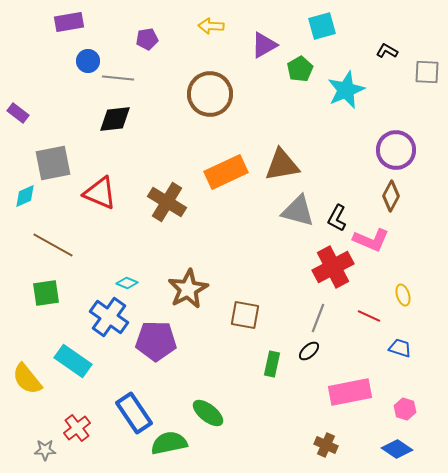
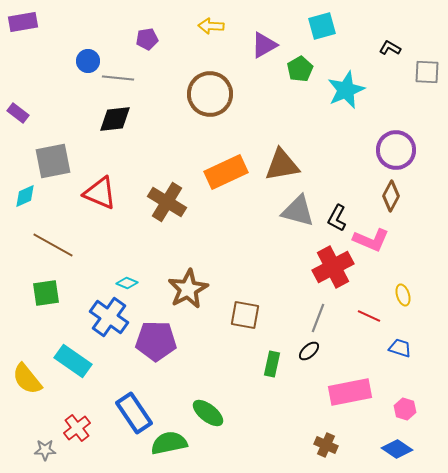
purple rectangle at (69, 22): moved 46 px left
black L-shape at (387, 51): moved 3 px right, 3 px up
gray square at (53, 163): moved 2 px up
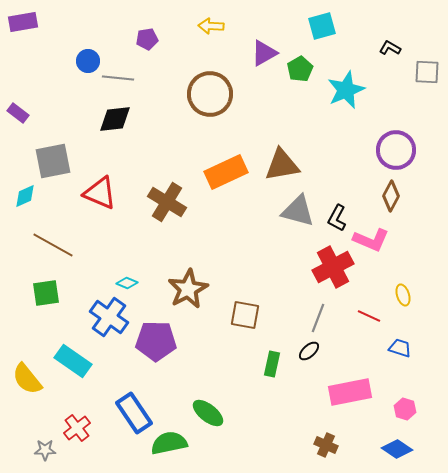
purple triangle at (264, 45): moved 8 px down
